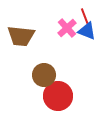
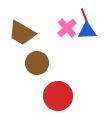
blue triangle: rotated 24 degrees counterclockwise
brown trapezoid: moved 1 px right, 3 px up; rotated 24 degrees clockwise
brown circle: moved 7 px left, 12 px up
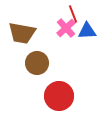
red line: moved 12 px left, 3 px up
pink cross: moved 1 px left
brown trapezoid: rotated 20 degrees counterclockwise
red circle: moved 1 px right
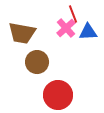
blue triangle: moved 1 px right, 1 px down
brown circle: moved 1 px up
red circle: moved 1 px left, 1 px up
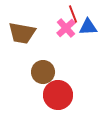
blue triangle: moved 5 px up
brown circle: moved 6 px right, 10 px down
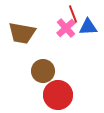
brown circle: moved 1 px up
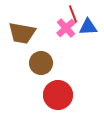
brown circle: moved 2 px left, 8 px up
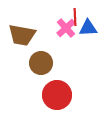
red line: moved 2 px right, 3 px down; rotated 18 degrees clockwise
blue triangle: moved 1 px down
brown trapezoid: moved 2 px down
red circle: moved 1 px left
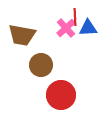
brown circle: moved 2 px down
red circle: moved 4 px right
